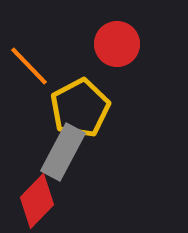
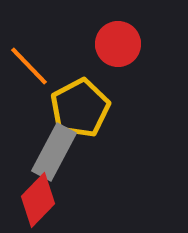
red circle: moved 1 px right
gray rectangle: moved 9 px left
red diamond: moved 1 px right, 1 px up
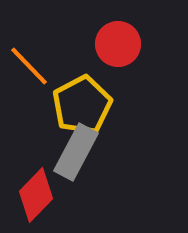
yellow pentagon: moved 2 px right, 3 px up
gray rectangle: moved 22 px right
red diamond: moved 2 px left, 5 px up
